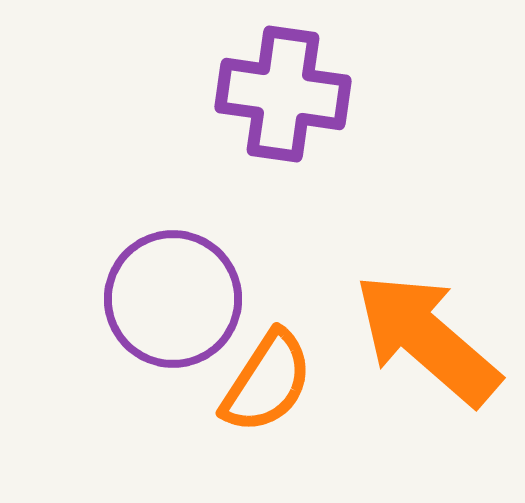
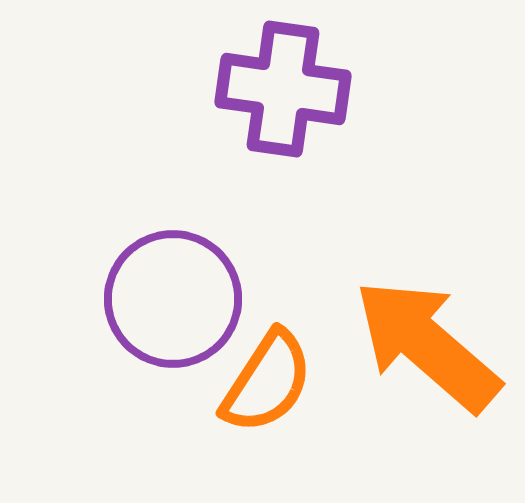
purple cross: moved 5 px up
orange arrow: moved 6 px down
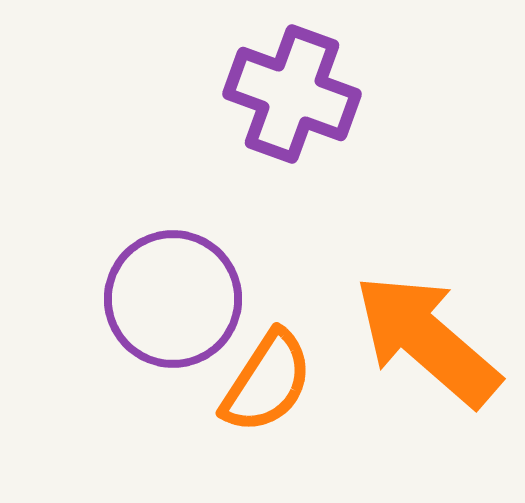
purple cross: moved 9 px right, 5 px down; rotated 12 degrees clockwise
orange arrow: moved 5 px up
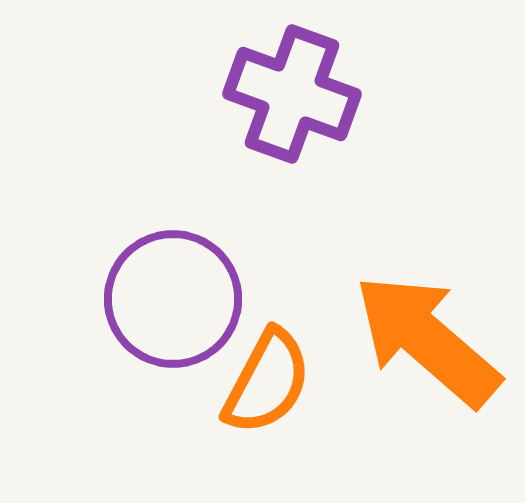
orange semicircle: rotated 5 degrees counterclockwise
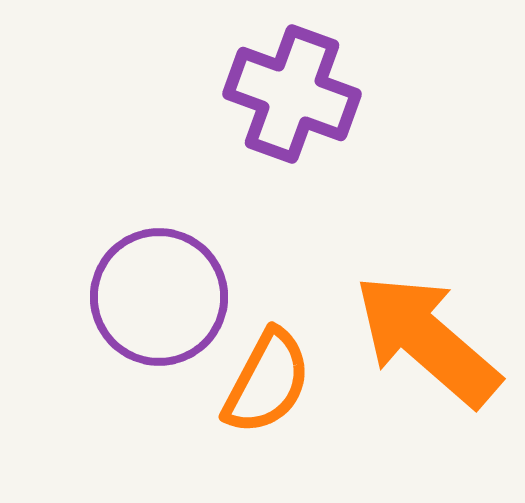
purple circle: moved 14 px left, 2 px up
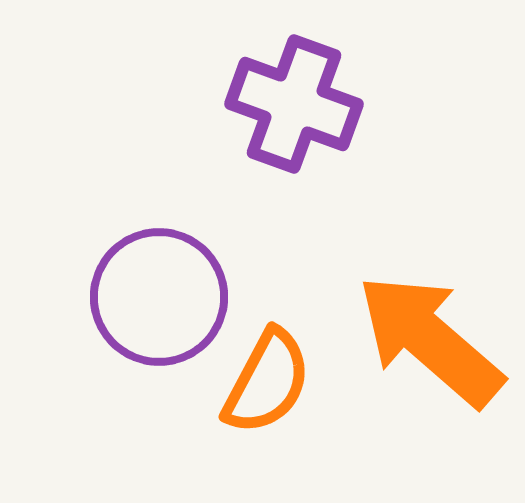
purple cross: moved 2 px right, 10 px down
orange arrow: moved 3 px right
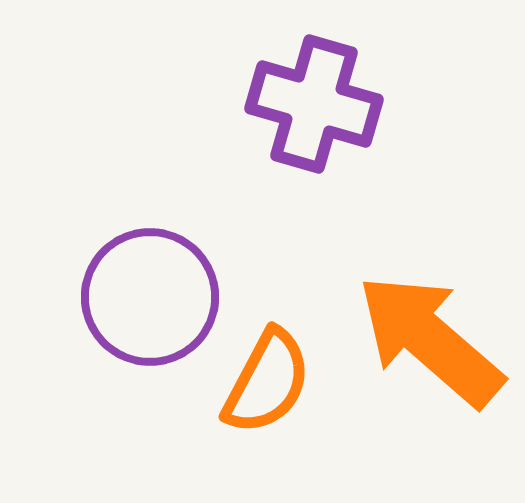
purple cross: moved 20 px right; rotated 4 degrees counterclockwise
purple circle: moved 9 px left
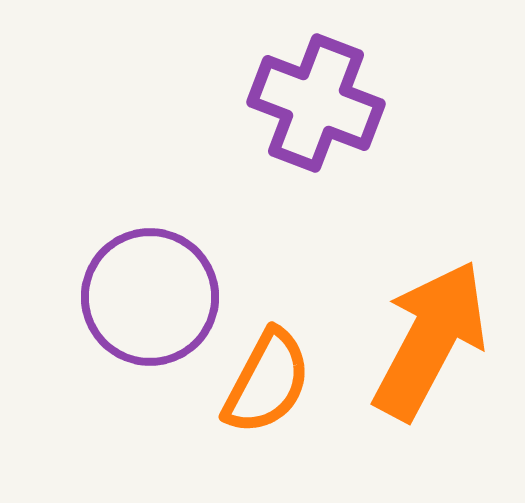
purple cross: moved 2 px right, 1 px up; rotated 5 degrees clockwise
orange arrow: rotated 77 degrees clockwise
